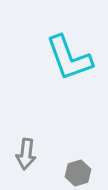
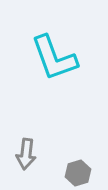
cyan L-shape: moved 15 px left
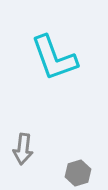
gray arrow: moved 3 px left, 5 px up
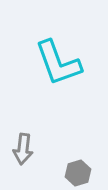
cyan L-shape: moved 4 px right, 5 px down
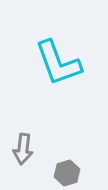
gray hexagon: moved 11 px left
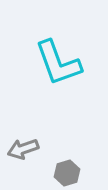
gray arrow: rotated 64 degrees clockwise
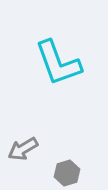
gray arrow: rotated 12 degrees counterclockwise
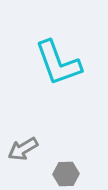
gray hexagon: moved 1 px left, 1 px down; rotated 15 degrees clockwise
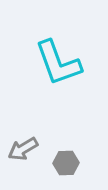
gray hexagon: moved 11 px up
